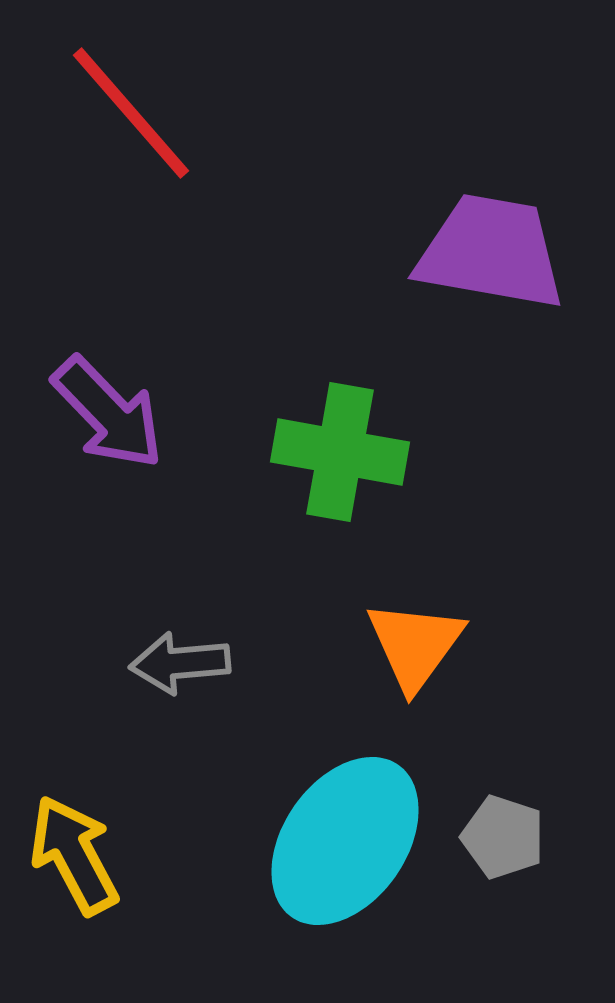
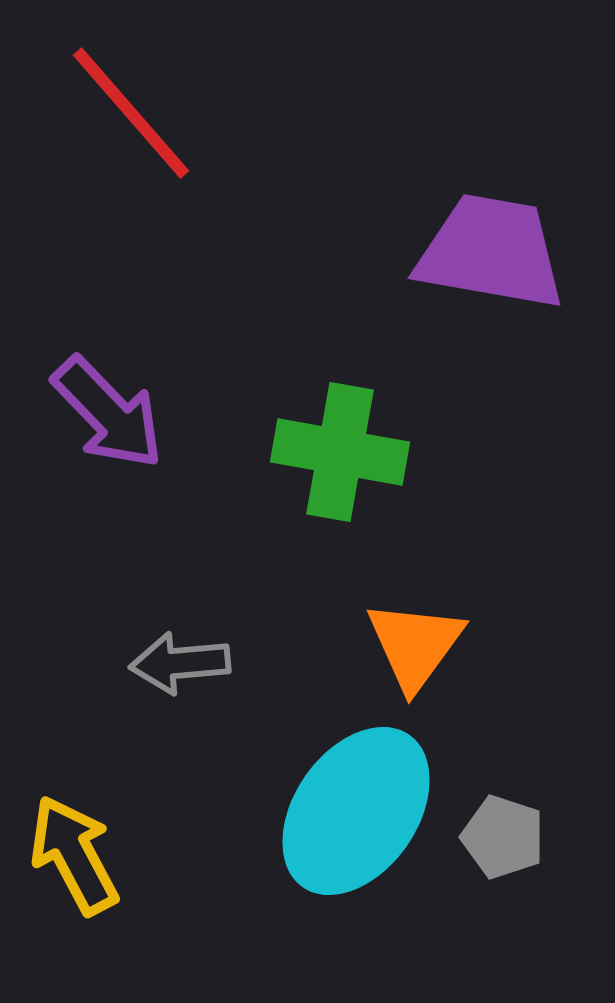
cyan ellipse: moved 11 px right, 30 px up
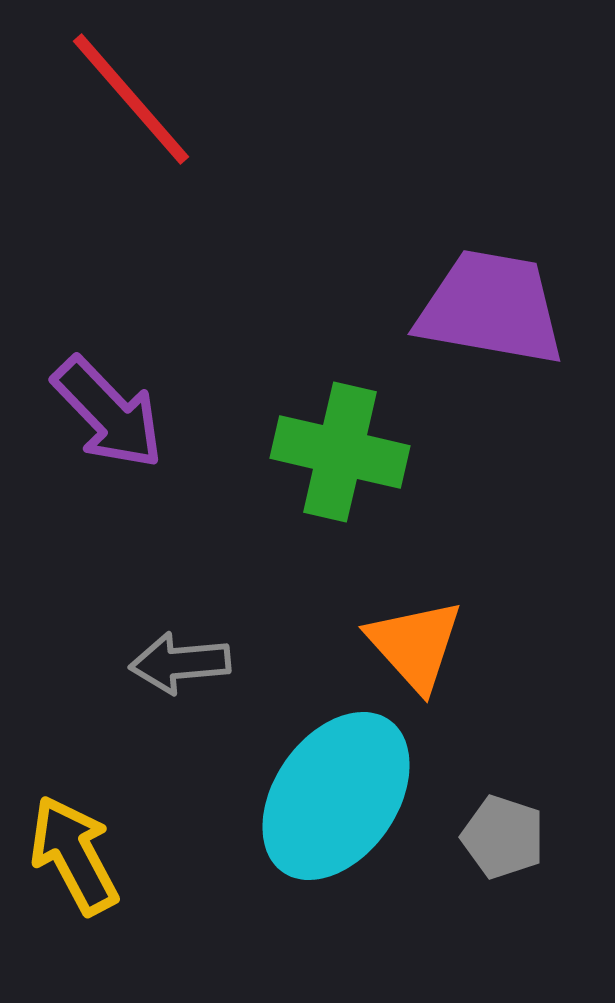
red line: moved 14 px up
purple trapezoid: moved 56 px down
green cross: rotated 3 degrees clockwise
orange triangle: rotated 18 degrees counterclockwise
cyan ellipse: moved 20 px left, 15 px up
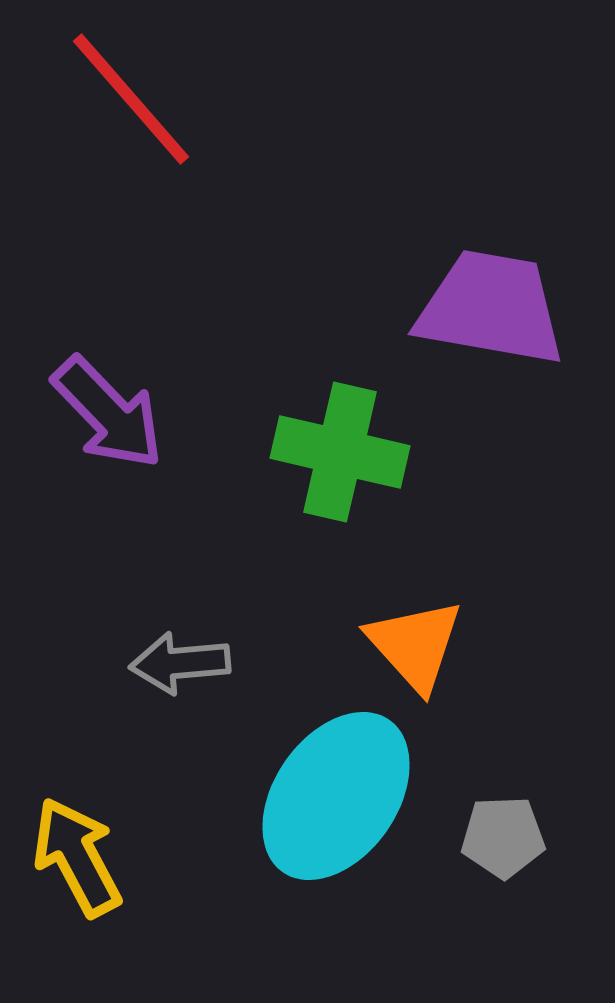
gray pentagon: rotated 20 degrees counterclockwise
yellow arrow: moved 3 px right, 2 px down
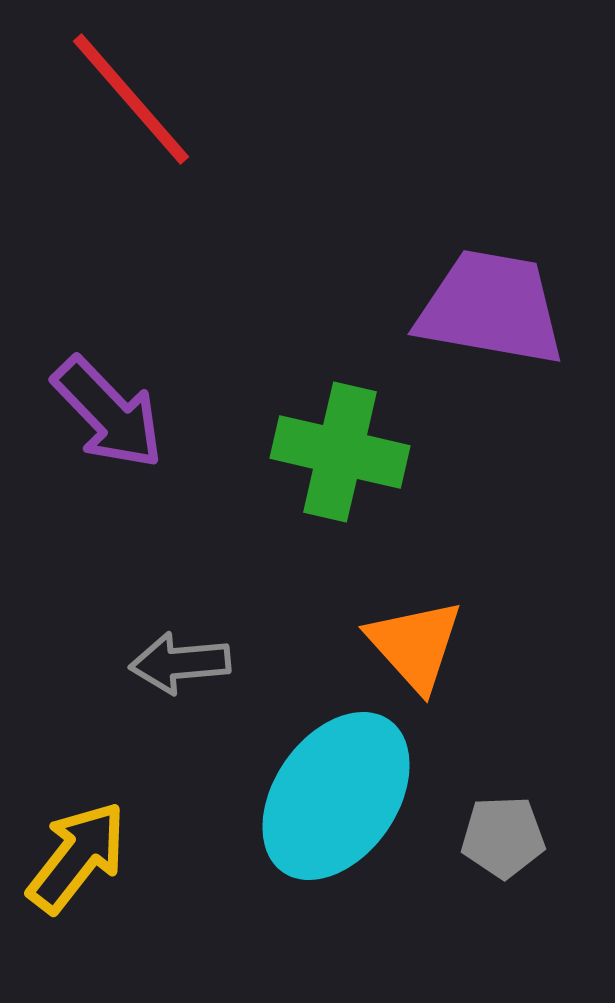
yellow arrow: rotated 66 degrees clockwise
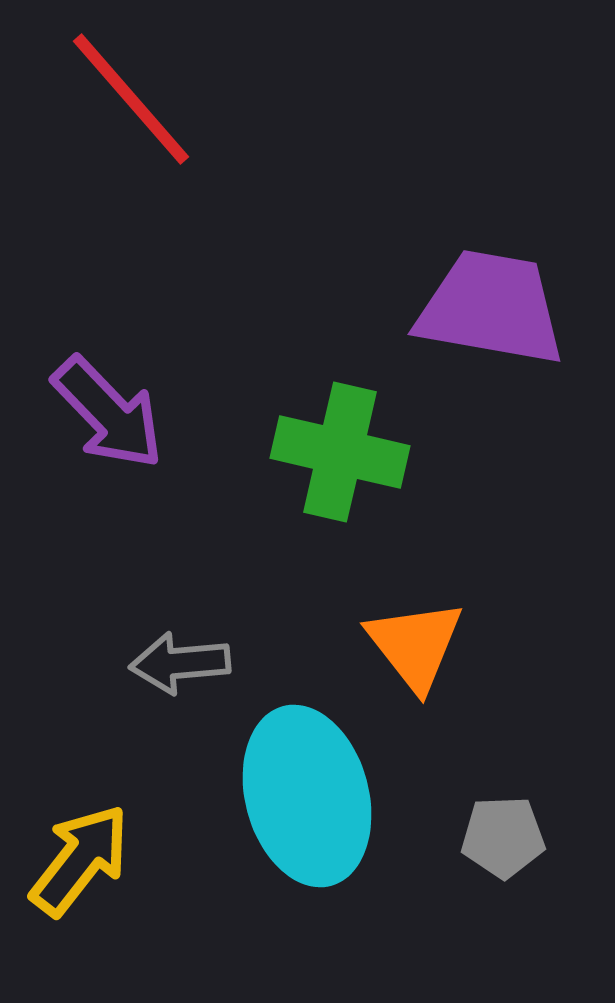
orange triangle: rotated 4 degrees clockwise
cyan ellipse: moved 29 px left; rotated 50 degrees counterclockwise
yellow arrow: moved 3 px right, 3 px down
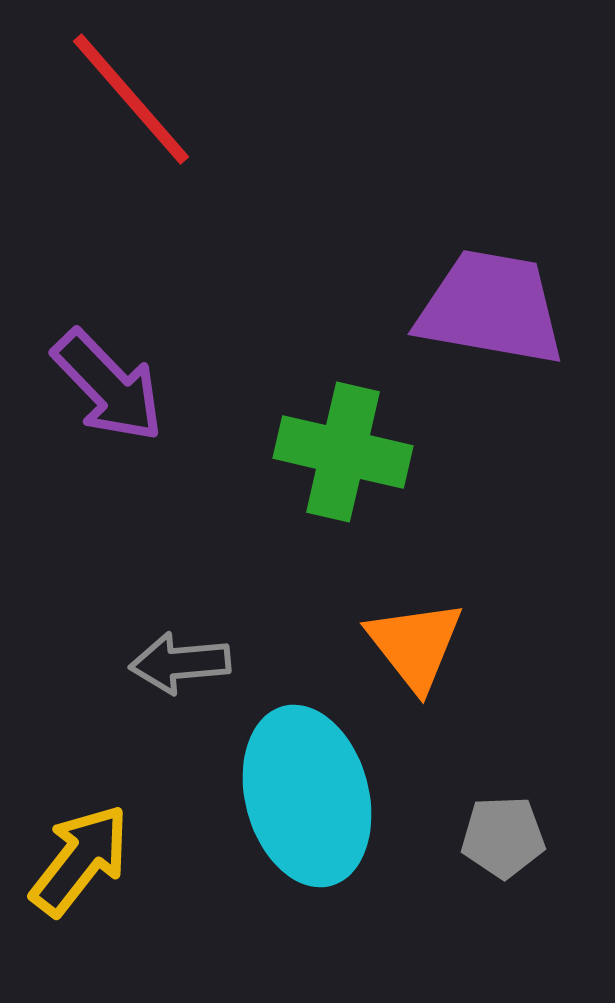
purple arrow: moved 27 px up
green cross: moved 3 px right
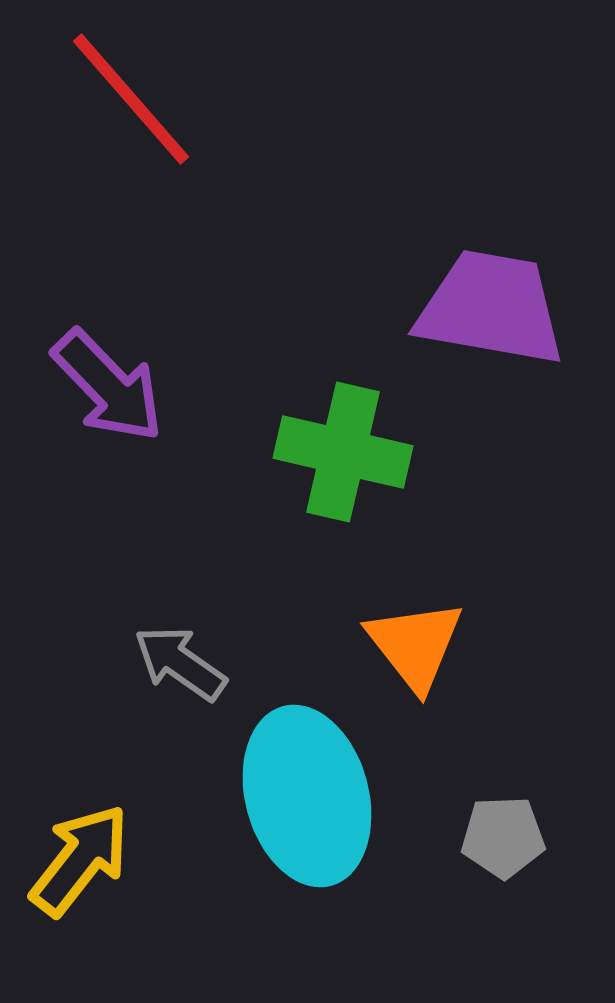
gray arrow: rotated 40 degrees clockwise
